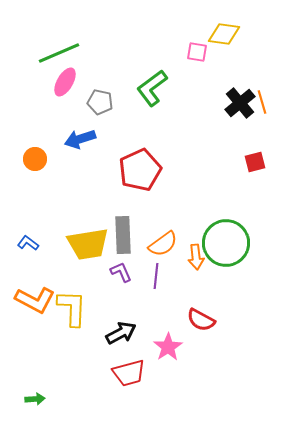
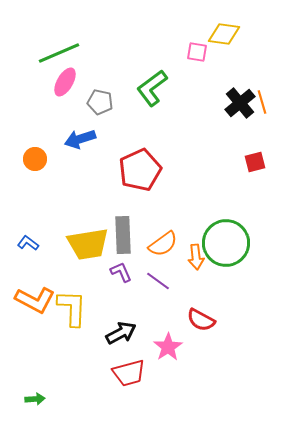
purple line: moved 2 px right, 5 px down; rotated 60 degrees counterclockwise
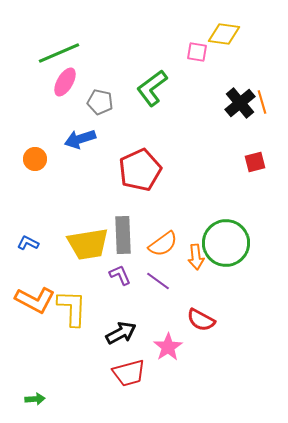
blue L-shape: rotated 10 degrees counterclockwise
purple L-shape: moved 1 px left, 3 px down
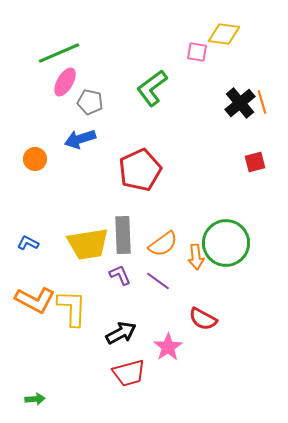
gray pentagon: moved 10 px left
red semicircle: moved 2 px right, 1 px up
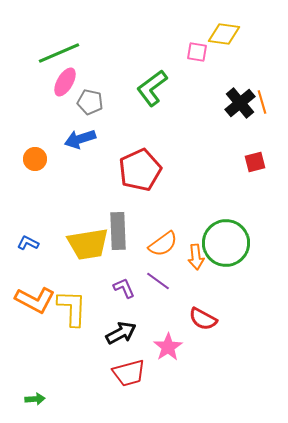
gray rectangle: moved 5 px left, 4 px up
purple L-shape: moved 4 px right, 13 px down
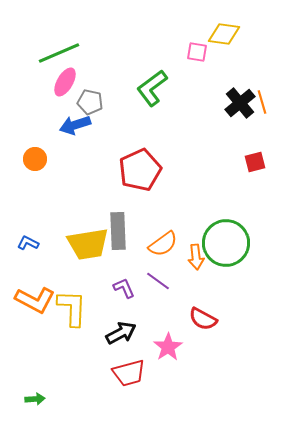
blue arrow: moved 5 px left, 14 px up
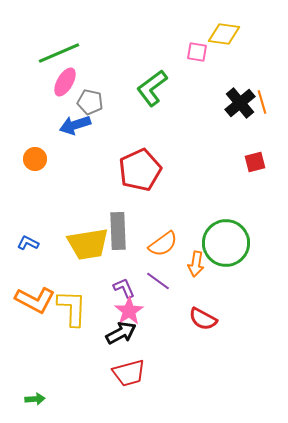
orange arrow: moved 7 px down; rotated 15 degrees clockwise
pink star: moved 39 px left, 36 px up
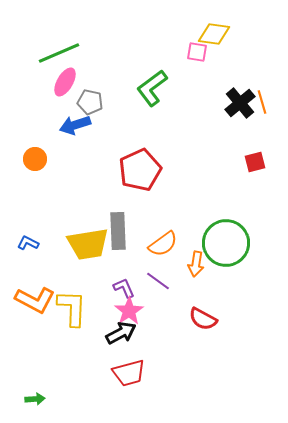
yellow diamond: moved 10 px left
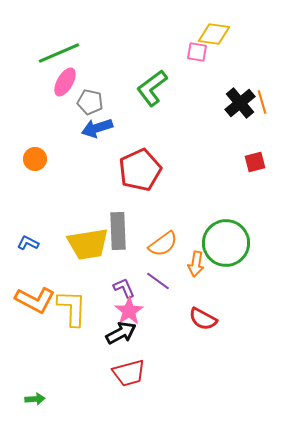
blue arrow: moved 22 px right, 3 px down
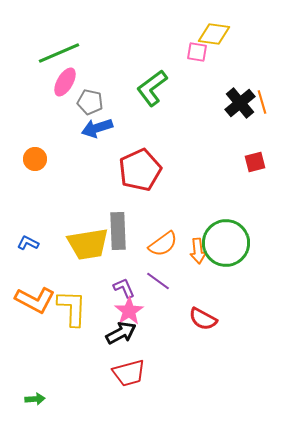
orange arrow: moved 2 px right, 13 px up; rotated 15 degrees counterclockwise
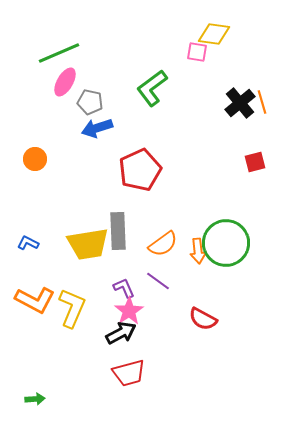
yellow L-shape: rotated 21 degrees clockwise
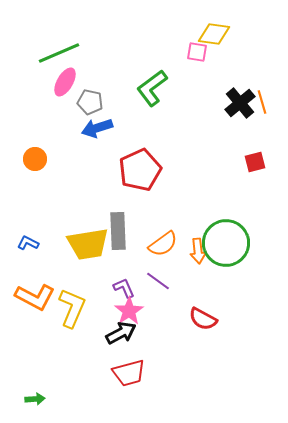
orange L-shape: moved 3 px up
